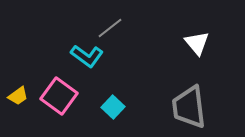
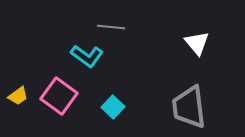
gray line: moved 1 px right, 1 px up; rotated 44 degrees clockwise
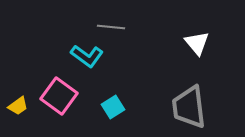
yellow trapezoid: moved 10 px down
cyan square: rotated 15 degrees clockwise
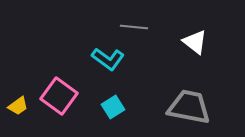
gray line: moved 23 px right
white triangle: moved 2 px left, 1 px up; rotated 12 degrees counterclockwise
cyan L-shape: moved 21 px right, 3 px down
gray trapezoid: rotated 108 degrees clockwise
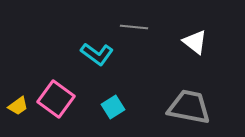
cyan L-shape: moved 11 px left, 5 px up
pink square: moved 3 px left, 3 px down
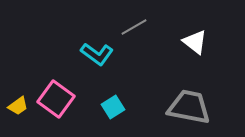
gray line: rotated 36 degrees counterclockwise
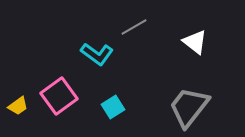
pink square: moved 3 px right, 3 px up; rotated 18 degrees clockwise
gray trapezoid: rotated 63 degrees counterclockwise
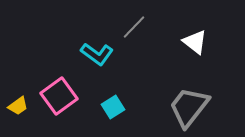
gray line: rotated 16 degrees counterclockwise
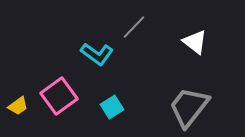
cyan square: moved 1 px left
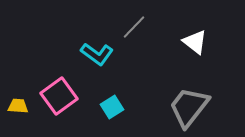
yellow trapezoid: rotated 140 degrees counterclockwise
